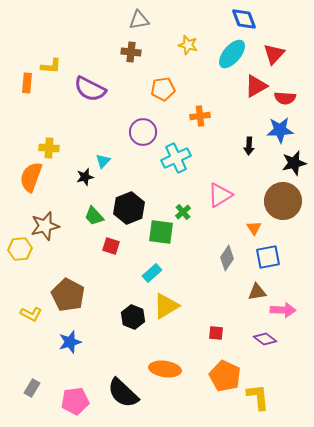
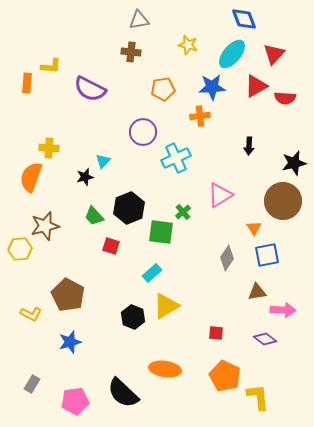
blue star at (280, 130): moved 68 px left, 43 px up
blue square at (268, 257): moved 1 px left, 2 px up
gray rectangle at (32, 388): moved 4 px up
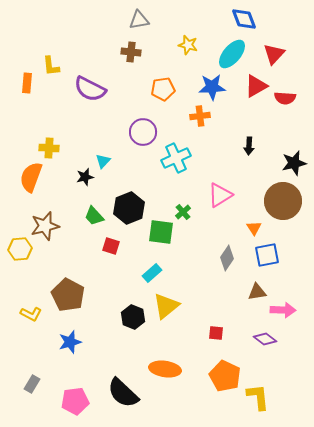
yellow L-shape at (51, 66): rotated 80 degrees clockwise
yellow triangle at (166, 306): rotated 8 degrees counterclockwise
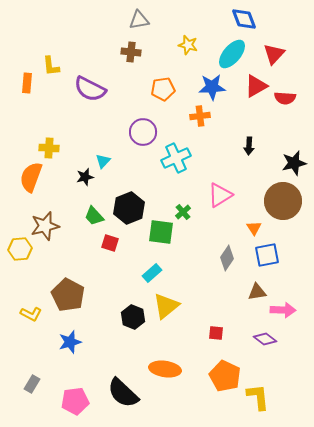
red square at (111, 246): moved 1 px left, 3 px up
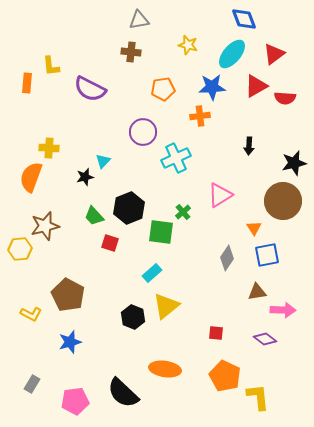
red triangle at (274, 54): rotated 10 degrees clockwise
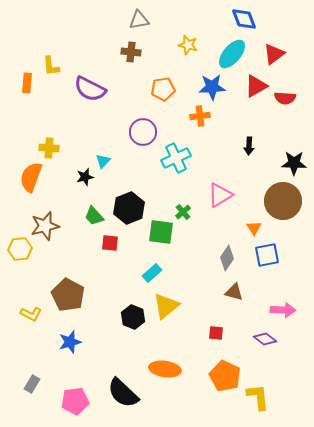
black star at (294, 163): rotated 15 degrees clockwise
red square at (110, 243): rotated 12 degrees counterclockwise
brown triangle at (257, 292): moved 23 px left; rotated 24 degrees clockwise
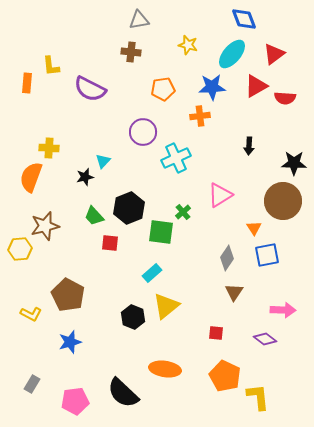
brown triangle at (234, 292): rotated 48 degrees clockwise
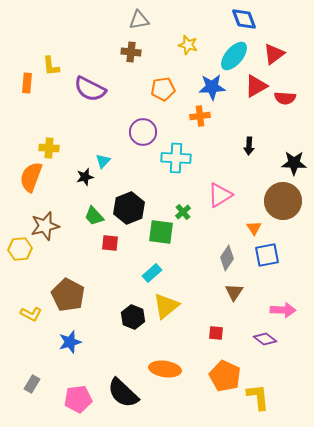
cyan ellipse at (232, 54): moved 2 px right, 2 px down
cyan cross at (176, 158): rotated 28 degrees clockwise
pink pentagon at (75, 401): moved 3 px right, 2 px up
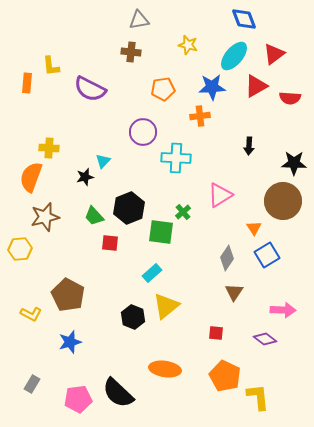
red semicircle at (285, 98): moved 5 px right
brown star at (45, 226): moved 9 px up
blue square at (267, 255): rotated 20 degrees counterclockwise
black semicircle at (123, 393): moved 5 px left
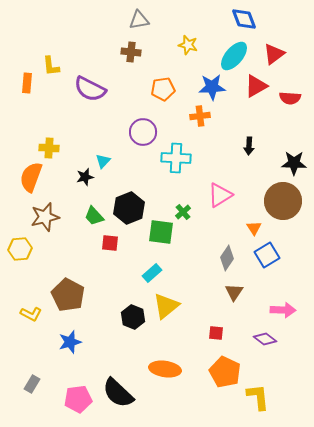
orange pentagon at (225, 376): moved 4 px up
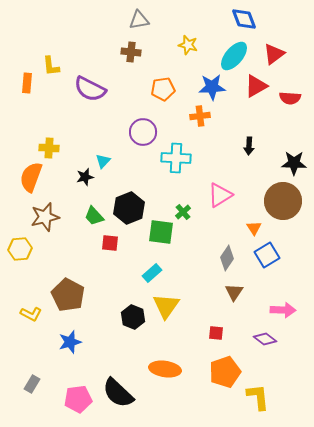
yellow triangle at (166, 306): rotated 16 degrees counterclockwise
orange pentagon at (225, 372): rotated 28 degrees clockwise
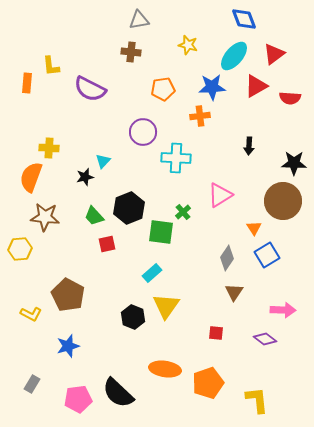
brown star at (45, 217): rotated 20 degrees clockwise
red square at (110, 243): moved 3 px left, 1 px down; rotated 18 degrees counterclockwise
blue star at (70, 342): moved 2 px left, 4 px down
orange pentagon at (225, 372): moved 17 px left, 11 px down
yellow L-shape at (258, 397): moved 1 px left, 3 px down
